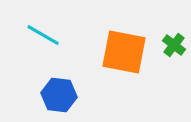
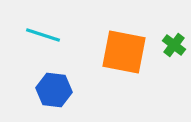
cyan line: rotated 12 degrees counterclockwise
blue hexagon: moved 5 px left, 5 px up
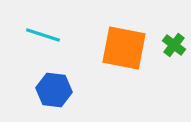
orange square: moved 4 px up
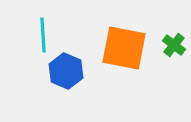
cyan line: rotated 68 degrees clockwise
blue hexagon: moved 12 px right, 19 px up; rotated 16 degrees clockwise
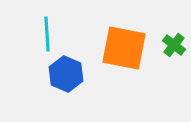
cyan line: moved 4 px right, 1 px up
blue hexagon: moved 3 px down
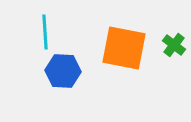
cyan line: moved 2 px left, 2 px up
blue hexagon: moved 3 px left, 3 px up; rotated 20 degrees counterclockwise
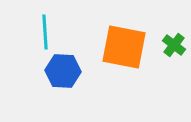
orange square: moved 1 px up
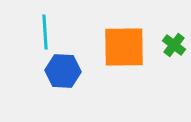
orange square: rotated 12 degrees counterclockwise
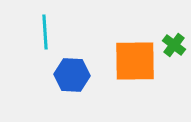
orange square: moved 11 px right, 14 px down
blue hexagon: moved 9 px right, 4 px down
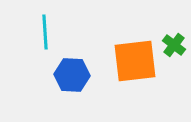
orange square: rotated 6 degrees counterclockwise
